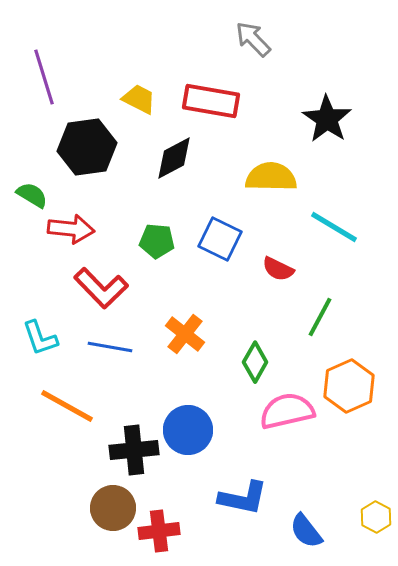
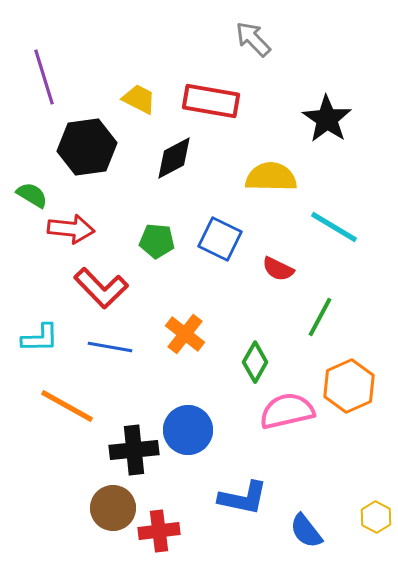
cyan L-shape: rotated 72 degrees counterclockwise
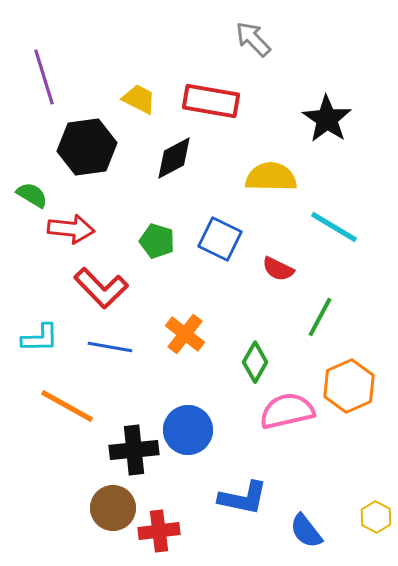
green pentagon: rotated 12 degrees clockwise
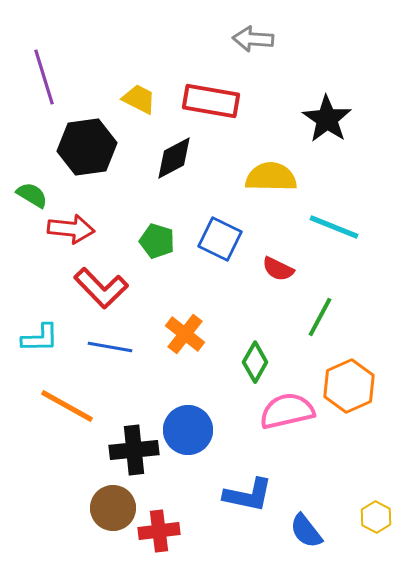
gray arrow: rotated 42 degrees counterclockwise
cyan line: rotated 9 degrees counterclockwise
blue L-shape: moved 5 px right, 3 px up
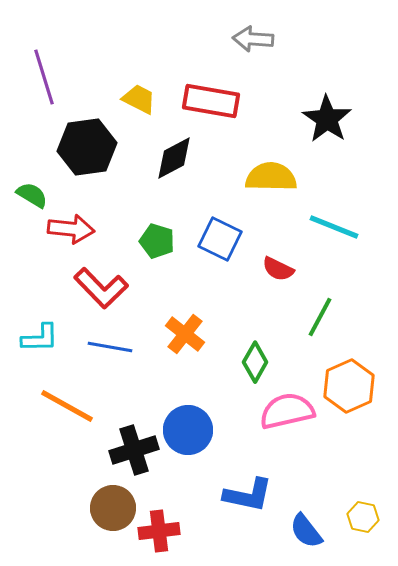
black cross: rotated 12 degrees counterclockwise
yellow hexagon: moved 13 px left; rotated 16 degrees counterclockwise
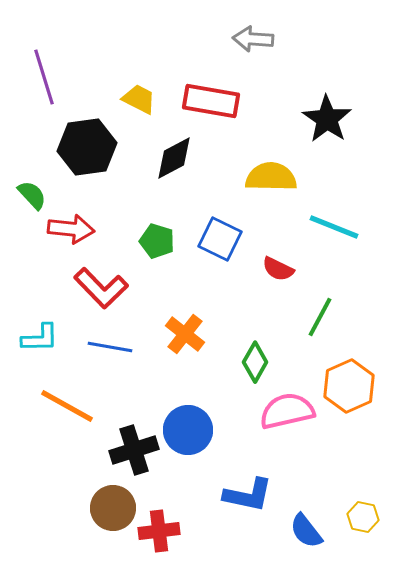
green semicircle: rotated 16 degrees clockwise
